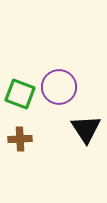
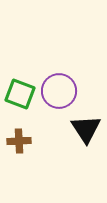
purple circle: moved 4 px down
brown cross: moved 1 px left, 2 px down
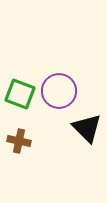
black triangle: moved 1 px right, 1 px up; rotated 12 degrees counterclockwise
brown cross: rotated 15 degrees clockwise
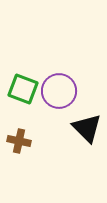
green square: moved 3 px right, 5 px up
